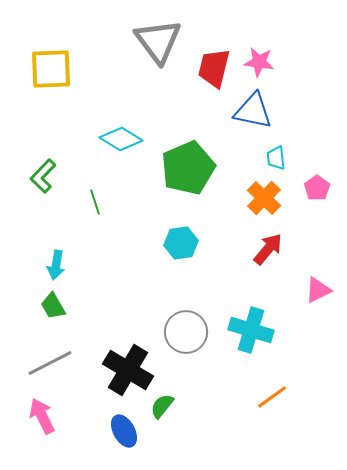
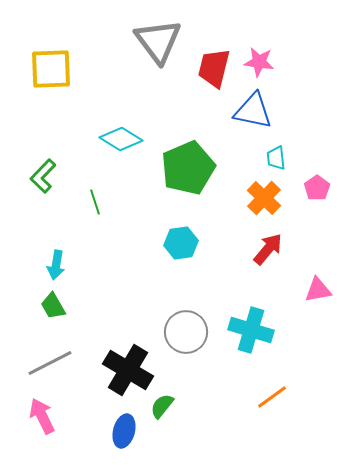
pink triangle: rotated 16 degrees clockwise
blue ellipse: rotated 44 degrees clockwise
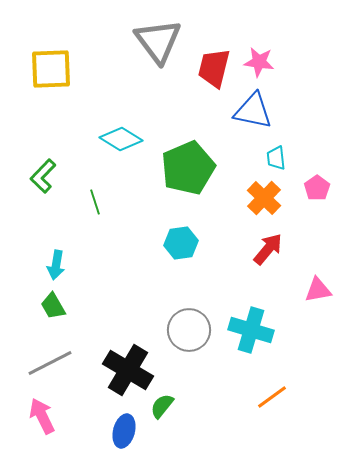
gray circle: moved 3 px right, 2 px up
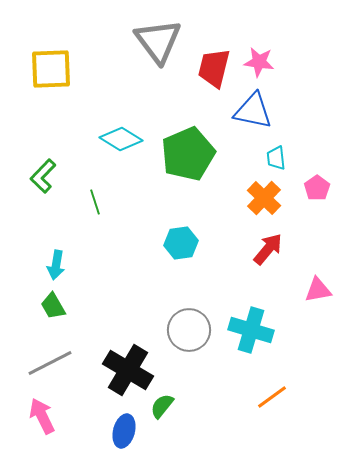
green pentagon: moved 14 px up
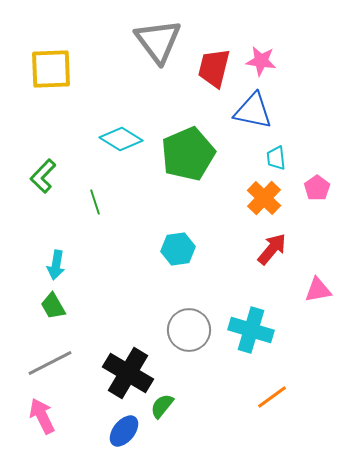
pink star: moved 2 px right, 1 px up
cyan hexagon: moved 3 px left, 6 px down
red arrow: moved 4 px right
black cross: moved 3 px down
blue ellipse: rotated 24 degrees clockwise
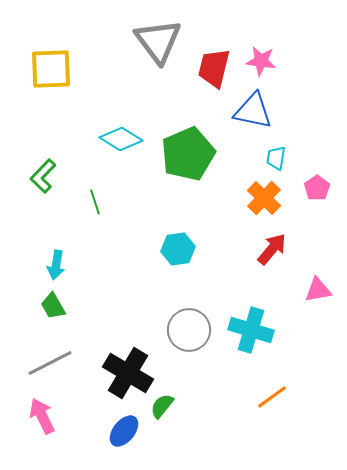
cyan trapezoid: rotated 15 degrees clockwise
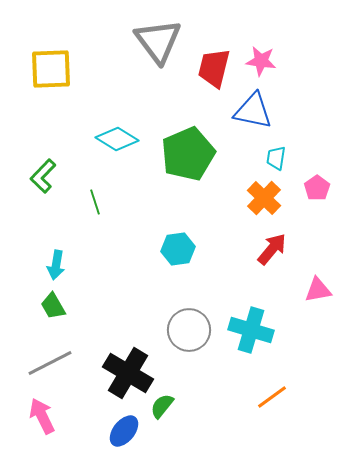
cyan diamond: moved 4 px left
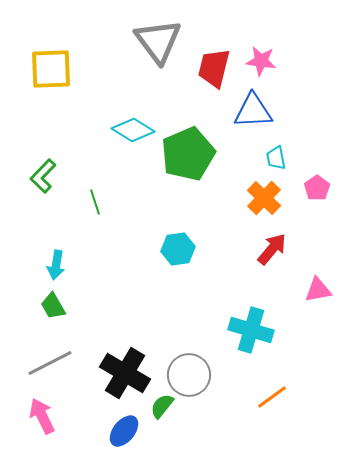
blue triangle: rotated 15 degrees counterclockwise
cyan diamond: moved 16 px right, 9 px up
cyan trapezoid: rotated 20 degrees counterclockwise
gray circle: moved 45 px down
black cross: moved 3 px left
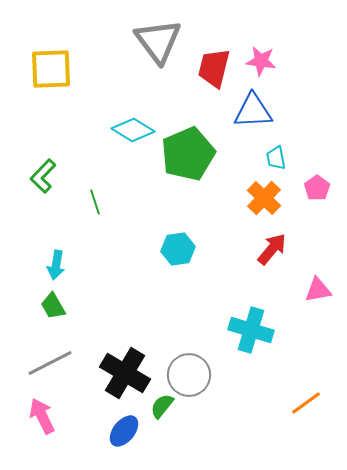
orange line: moved 34 px right, 6 px down
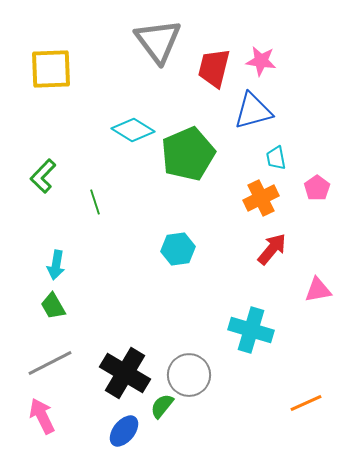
blue triangle: rotated 12 degrees counterclockwise
orange cross: moved 3 px left; rotated 20 degrees clockwise
orange line: rotated 12 degrees clockwise
